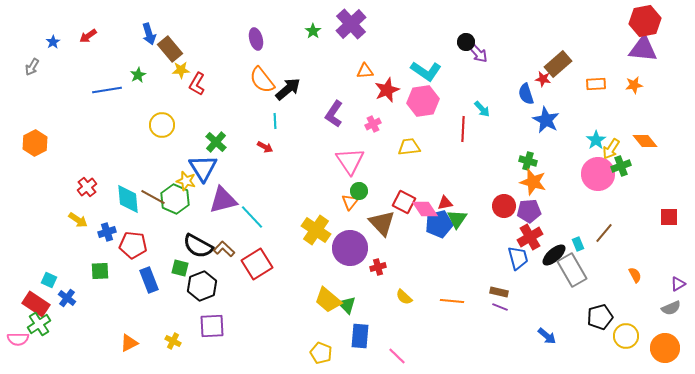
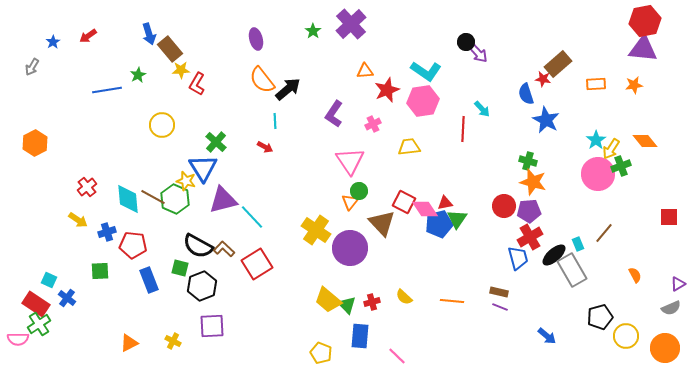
red cross at (378, 267): moved 6 px left, 35 px down
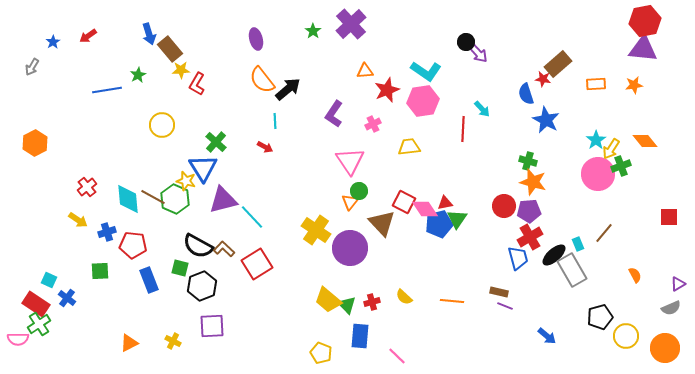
purple line at (500, 307): moved 5 px right, 1 px up
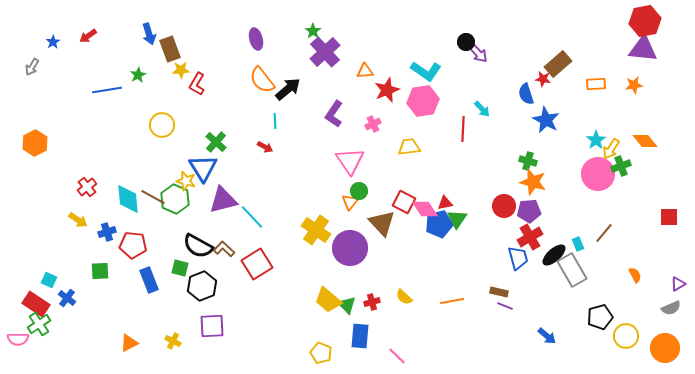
purple cross at (351, 24): moved 26 px left, 28 px down
brown rectangle at (170, 49): rotated 20 degrees clockwise
orange line at (452, 301): rotated 15 degrees counterclockwise
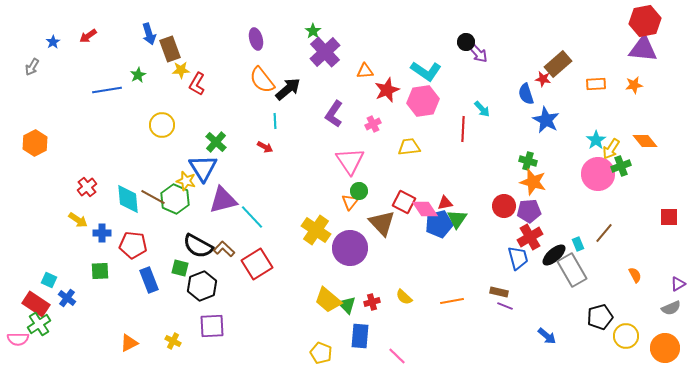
blue cross at (107, 232): moved 5 px left, 1 px down; rotated 18 degrees clockwise
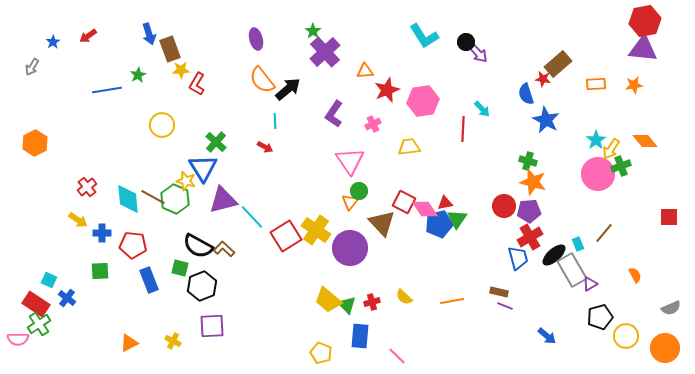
cyan L-shape at (426, 71): moved 2 px left, 35 px up; rotated 24 degrees clockwise
red square at (257, 264): moved 29 px right, 28 px up
purple triangle at (678, 284): moved 88 px left
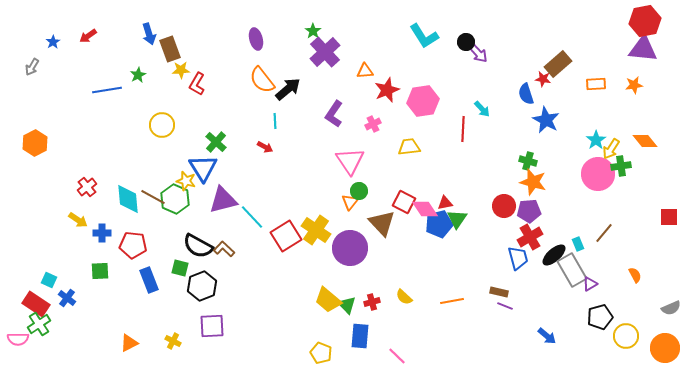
green cross at (621, 166): rotated 12 degrees clockwise
